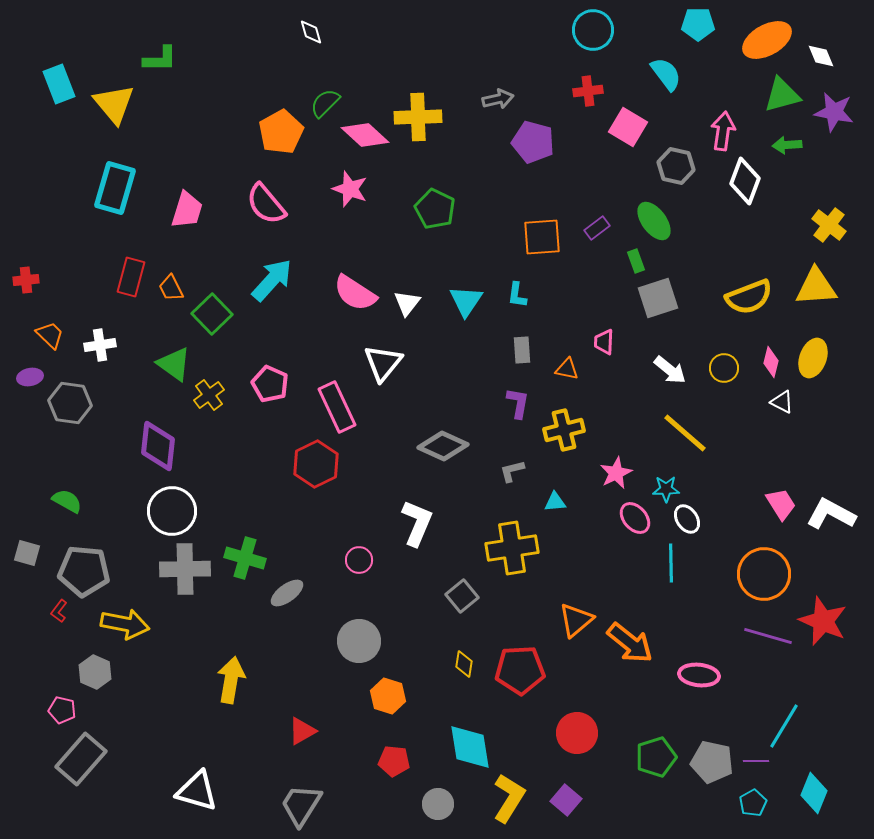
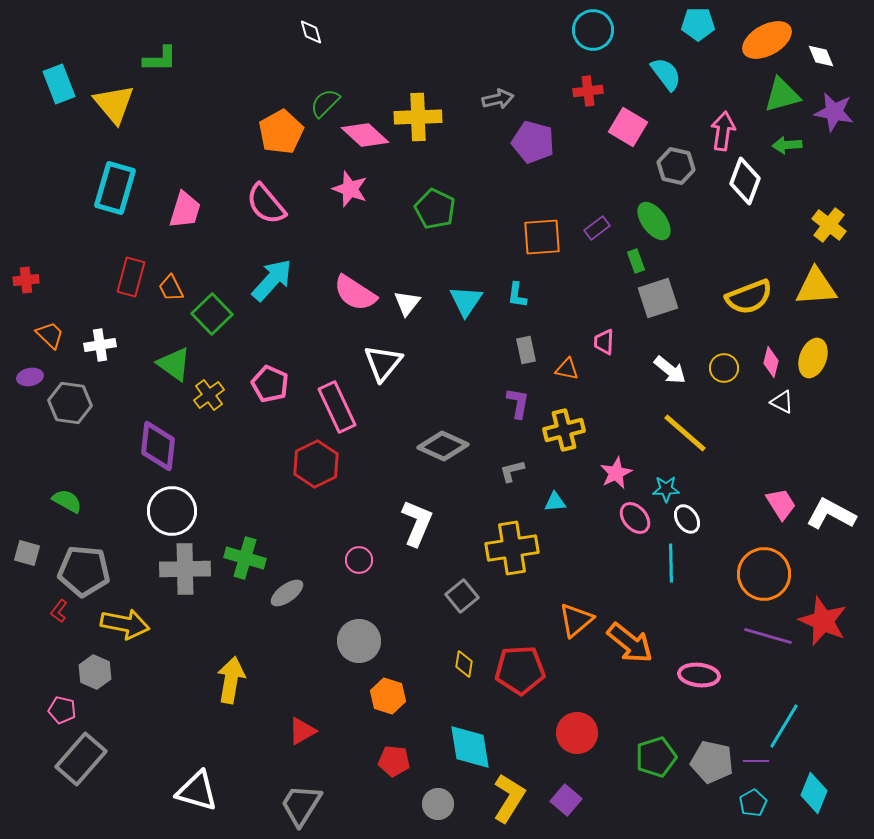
pink trapezoid at (187, 210): moved 2 px left
gray rectangle at (522, 350): moved 4 px right; rotated 8 degrees counterclockwise
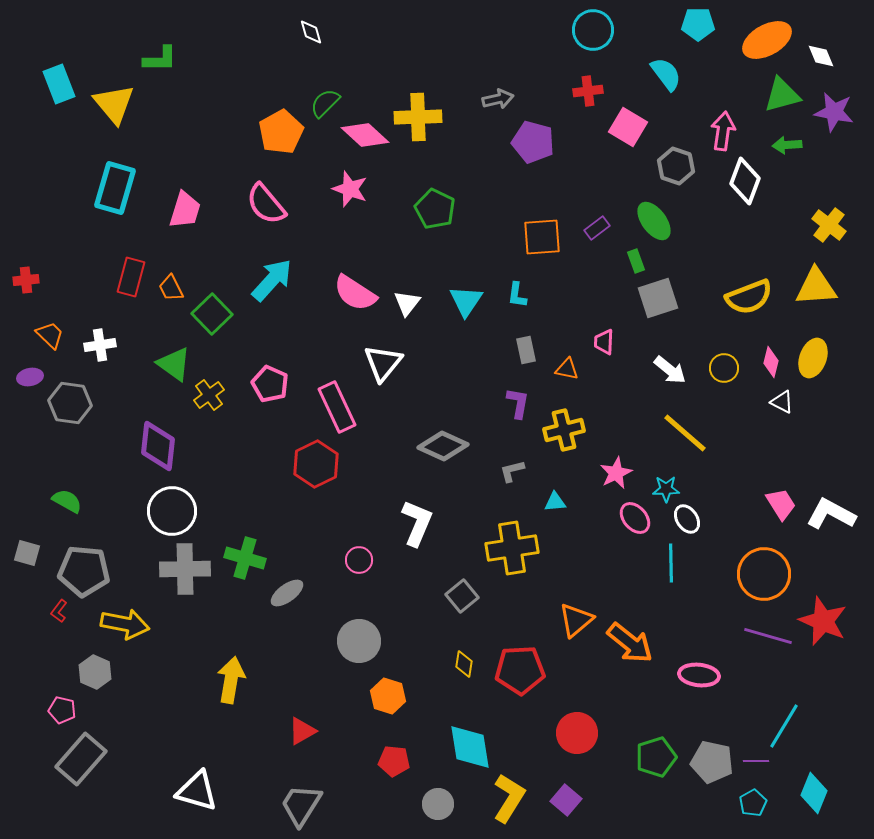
gray hexagon at (676, 166): rotated 6 degrees clockwise
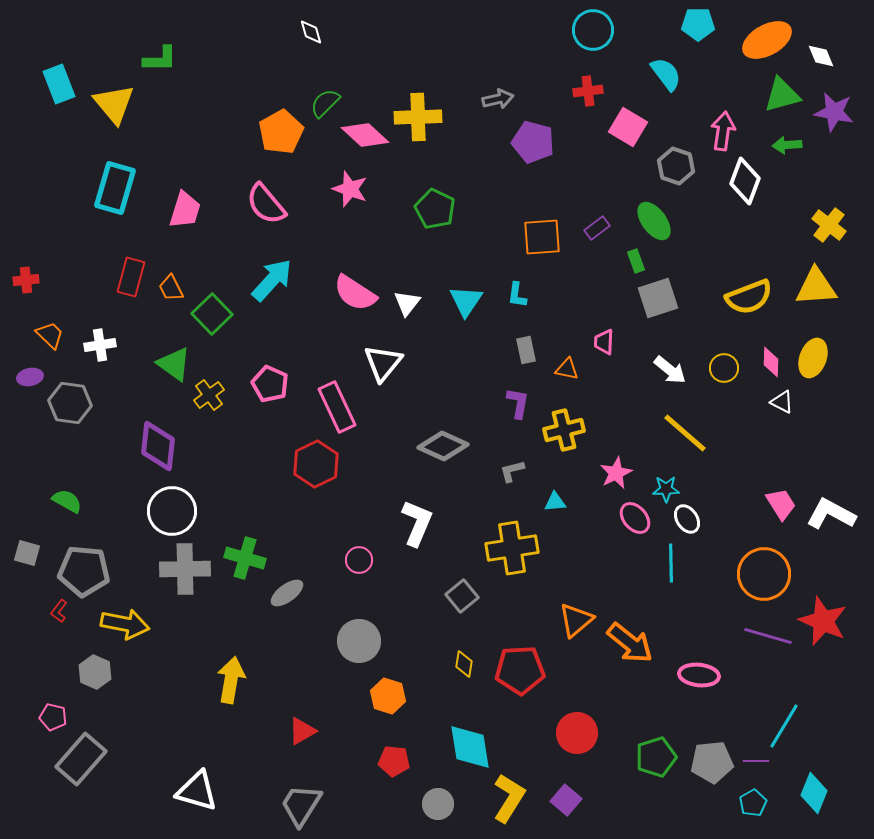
pink diamond at (771, 362): rotated 12 degrees counterclockwise
pink pentagon at (62, 710): moved 9 px left, 7 px down
gray pentagon at (712, 762): rotated 18 degrees counterclockwise
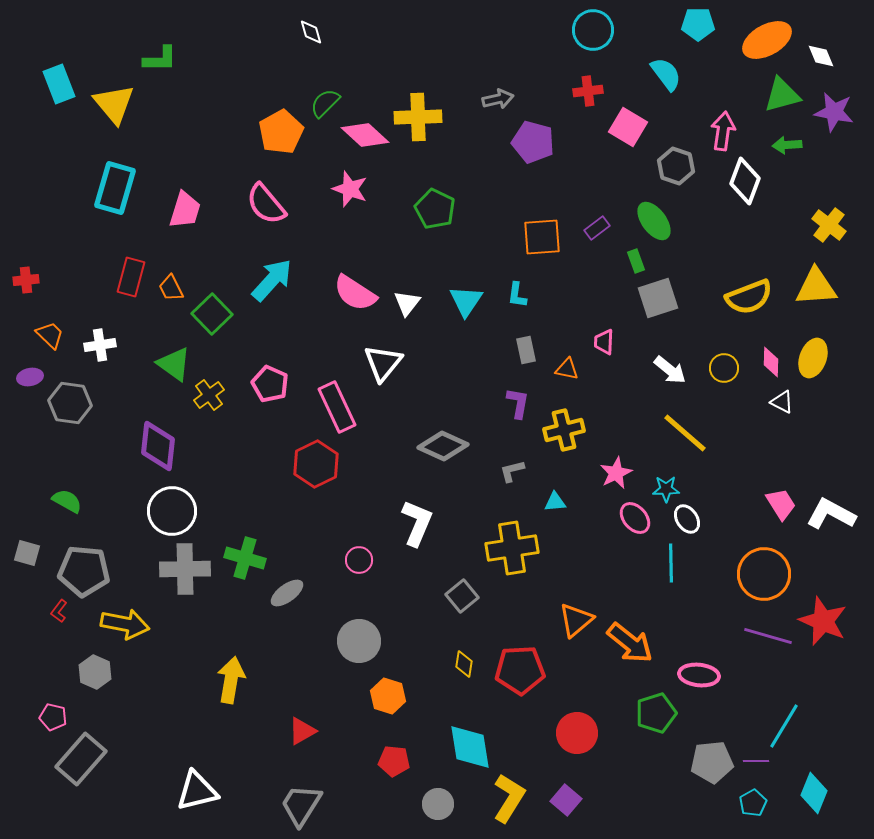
green pentagon at (656, 757): moved 44 px up
white triangle at (197, 791): rotated 30 degrees counterclockwise
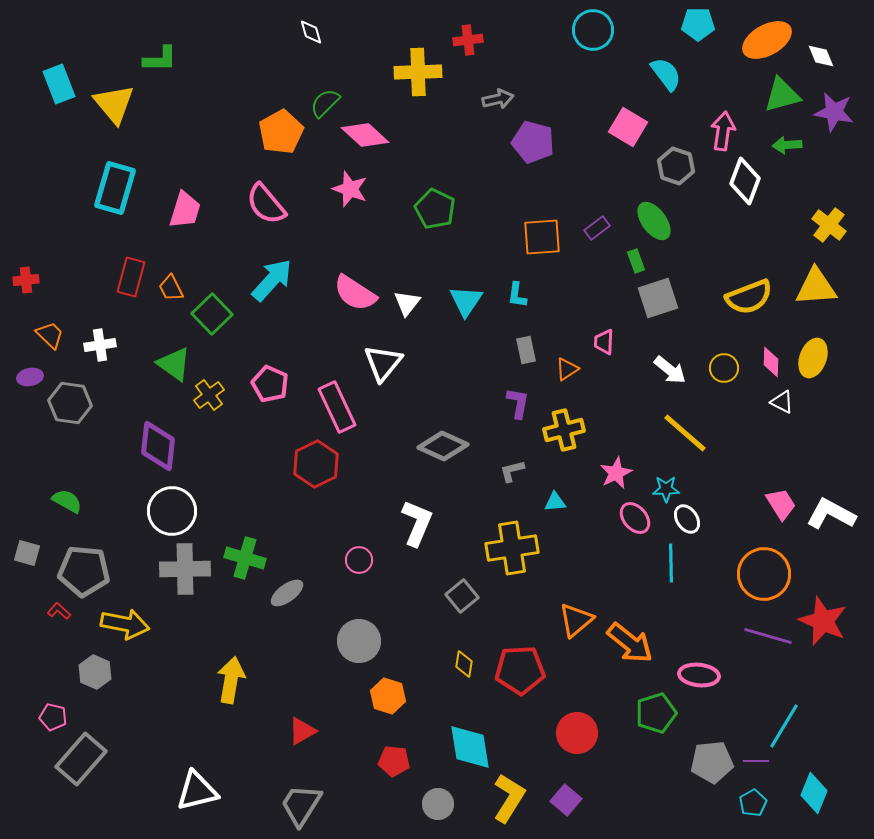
red cross at (588, 91): moved 120 px left, 51 px up
yellow cross at (418, 117): moved 45 px up
orange triangle at (567, 369): rotated 45 degrees counterclockwise
red L-shape at (59, 611): rotated 95 degrees clockwise
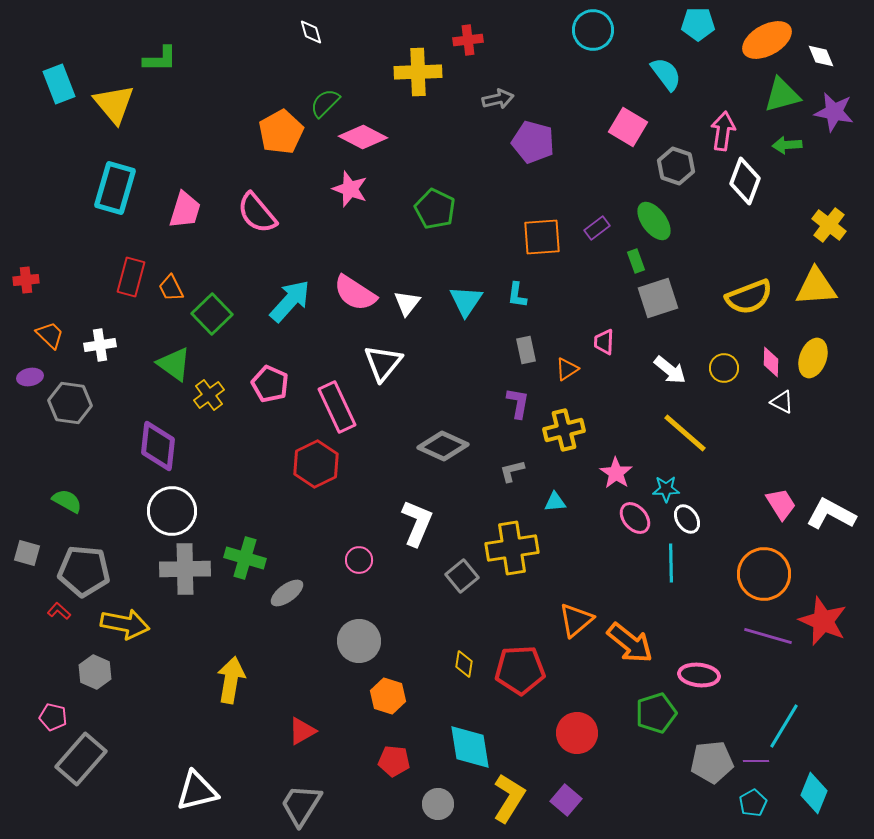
pink diamond at (365, 135): moved 2 px left, 2 px down; rotated 15 degrees counterclockwise
pink semicircle at (266, 204): moved 9 px left, 9 px down
cyan arrow at (272, 280): moved 18 px right, 21 px down
pink star at (616, 473): rotated 12 degrees counterclockwise
gray square at (462, 596): moved 20 px up
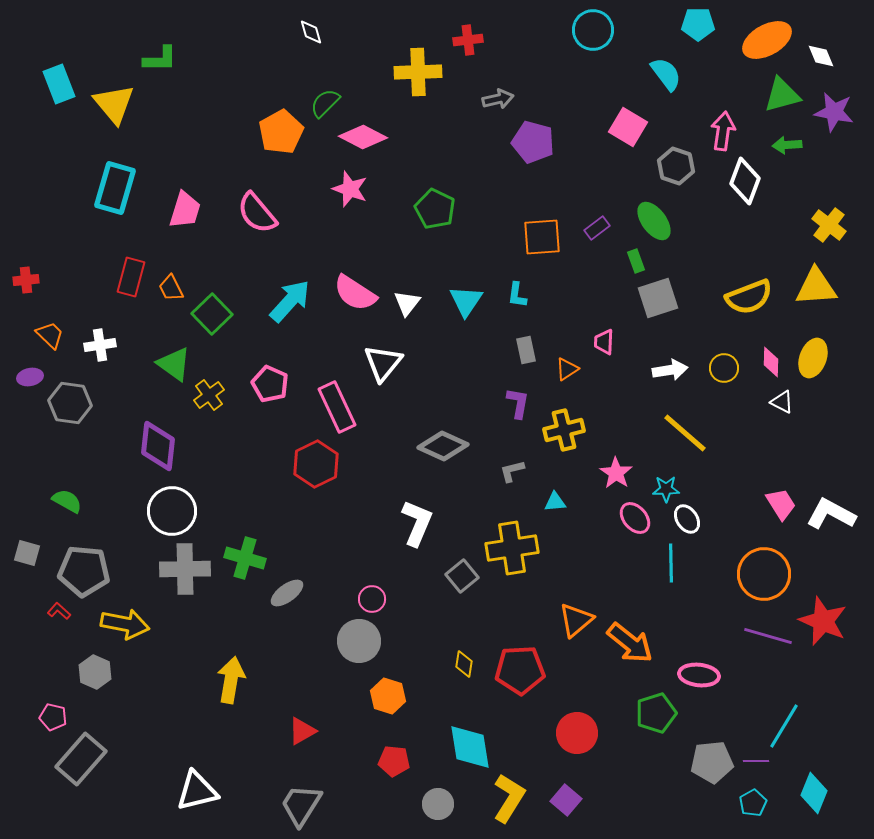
white arrow at (670, 370): rotated 48 degrees counterclockwise
pink circle at (359, 560): moved 13 px right, 39 px down
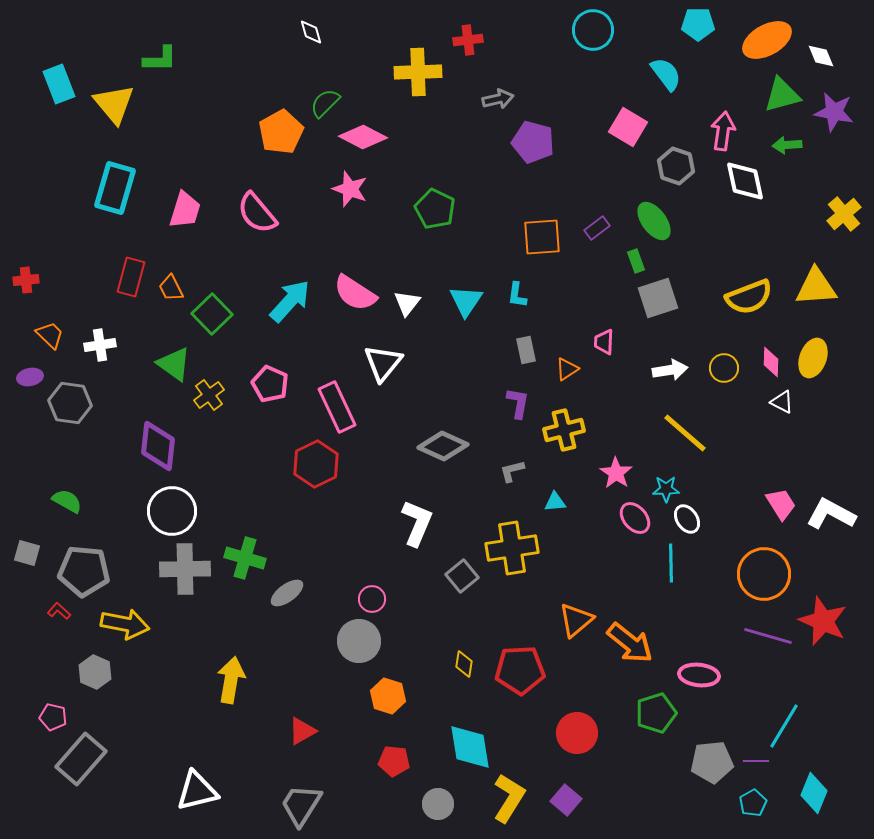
white diamond at (745, 181): rotated 33 degrees counterclockwise
yellow cross at (829, 225): moved 15 px right, 11 px up; rotated 12 degrees clockwise
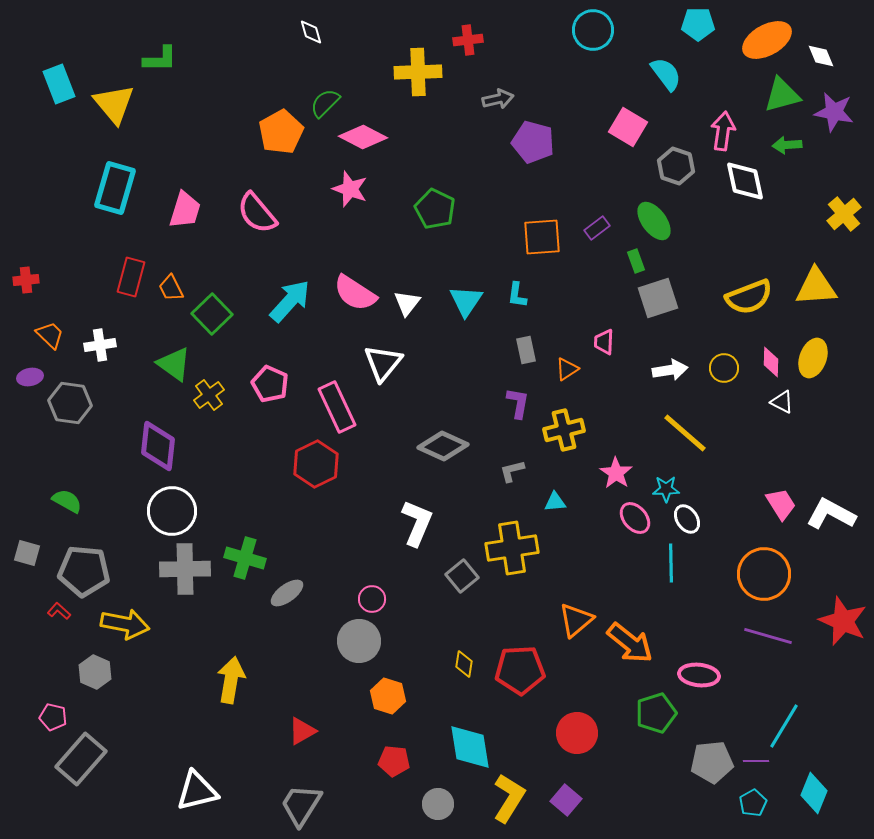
red star at (823, 621): moved 20 px right
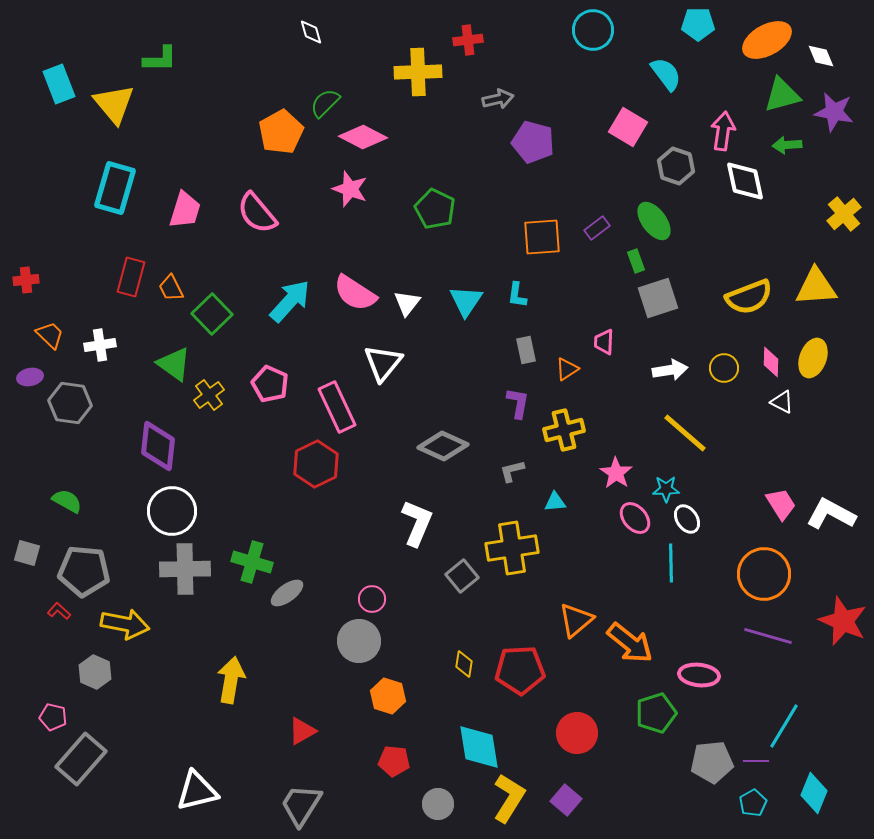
green cross at (245, 558): moved 7 px right, 4 px down
cyan diamond at (470, 747): moved 9 px right
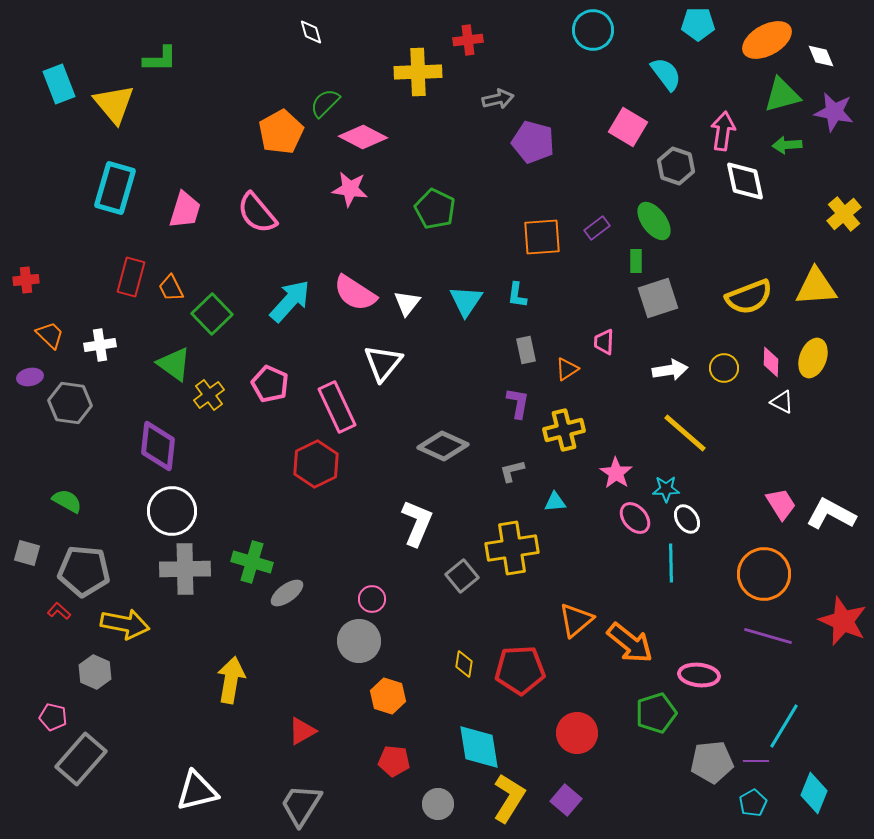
pink star at (350, 189): rotated 12 degrees counterclockwise
green rectangle at (636, 261): rotated 20 degrees clockwise
